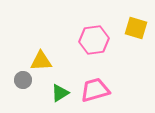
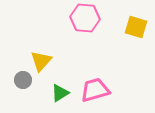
yellow square: moved 1 px up
pink hexagon: moved 9 px left, 22 px up; rotated 12 degrees clockwise
yellow triangle: rotated 45 degrees counterclockwise
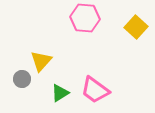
yellow square: rotated 25 degrees clockwise
gray circle: moved 1 px left, 1 px up
pink trapezoid: rotated 128 degrees counterclockwise
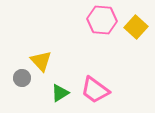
pink hexagon: moved 17 px right, 2 px down
yellow triangle: rotated 25 degrees counterclockwise
gray circle: moved 1 px up
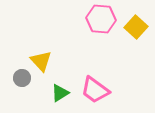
pink hexagon: moved 1 px left, 1 px up
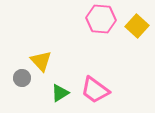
yellow square: moved 1 px right, 1 px up
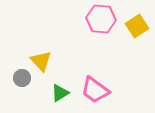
yellow square: rotated 15 degrees clockwise
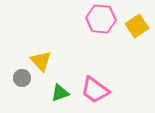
green triangle: rotated 12 degrees clockwise
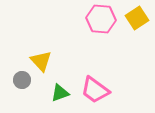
yellow square: moved 8 px up
gray circle: moved 2 px down
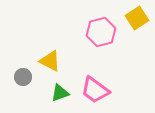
pink hexagon: moved 13 px down; rotated 20 degrees counterclockwise
yellow triangle: moved 9 px right; rotated 20 degrees counterclockwise
gray circle: moved 1 px right, 3 px up
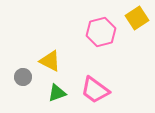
green triangle: moved 3 px left
